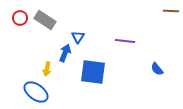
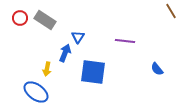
brown line: rotated 56 degrees clockwise
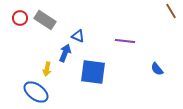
blue triangle: moved 1 px up; rotated 40 degrees counterclockwise
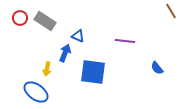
gray rectangle: moved 1 px down
blue semicircle: moved 1 px up
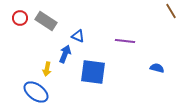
gray rectangle: moved 1 px right
blue arrow: moved 1 px down
blue semicircle: rotated 144 degrees clockwise
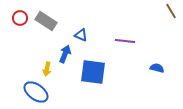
blue triangle: moved 3 px right, 1 px up
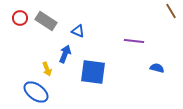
blue triangle: moved 3 px left, 4 px up
purple line: moved 9 px right
yellow arrow: rotated 32 degrees counterclockwise
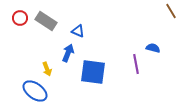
purple line: moved 2 px right, 23 px down; rotated 72 degrees clockwise
blue arrow: moved 3 px right, 1 px up
blue semicircle: moved 4 px left, 20 px up
blue ellipse: moved 1 px left, 1 px up
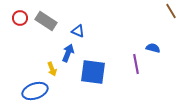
yellow arrow: moved 5 px right
blue ellipse: rotated 55 degrees counterclockwise
